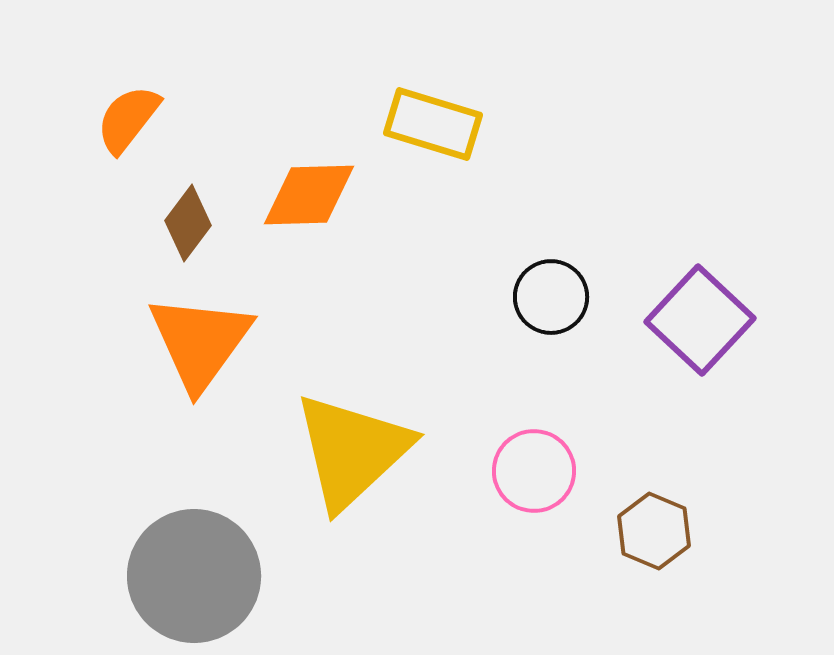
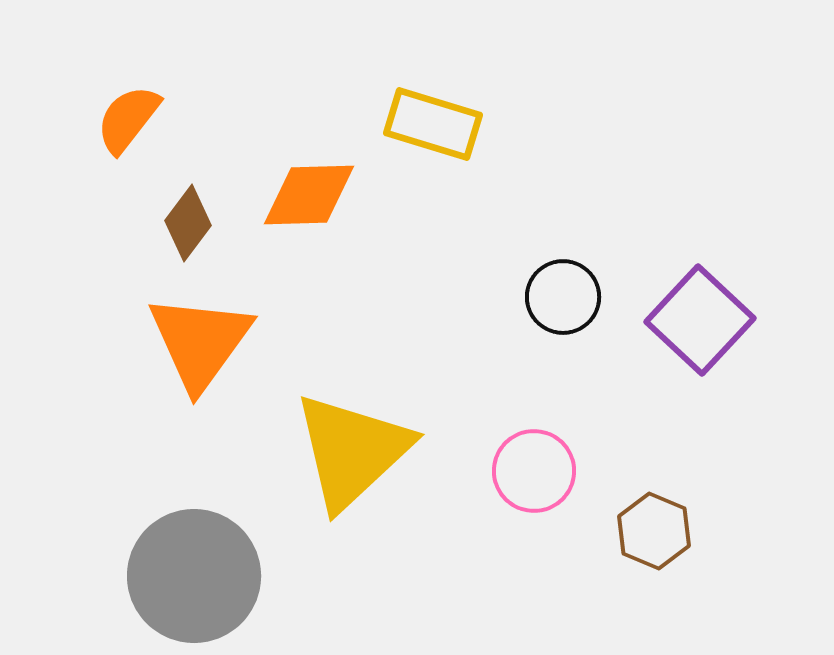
black circle: moved 12 px right
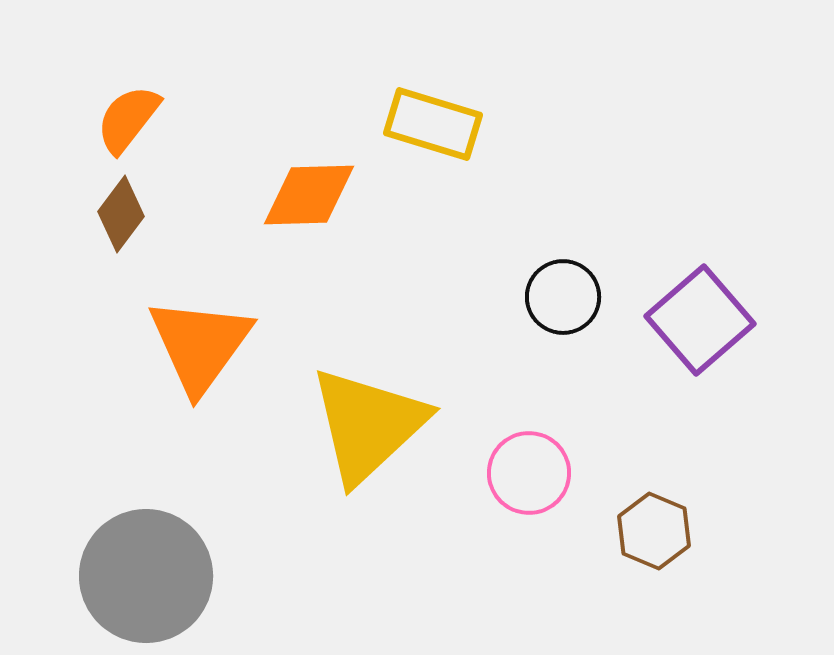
brown diamond: moved 67 px left, 9 px up
purple square: rotated 6 degrees clockwise
orange triangle: moved 3 px down
yellow triangle: moved 16 px right, 26 px up
pink circle: moved 5 px left, 2 px down
gray circle: moved 48 px left
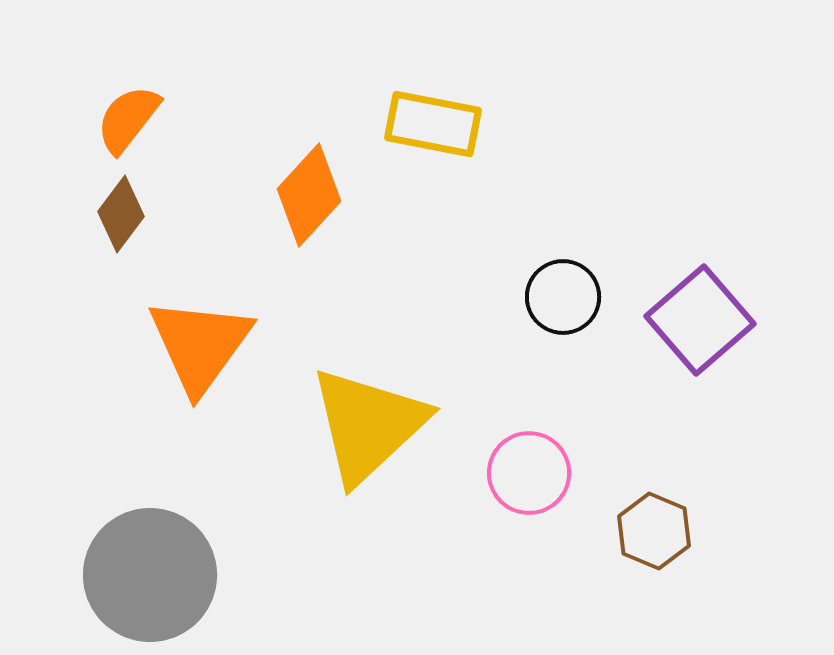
yellow rectangle: rotated 6 degrees counterclockwise
orange diamond: rotated 46 degrees counterclockwise
gray circle: moved 4 px right, 1 px up
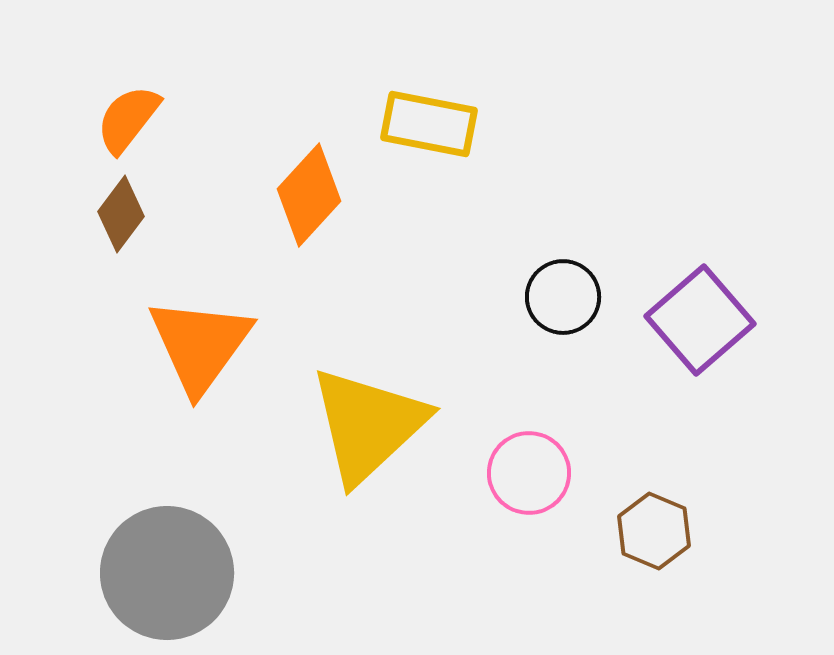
yellow rectangle: moved 4 px left
gray circle: moved 17 px right, 2 px up
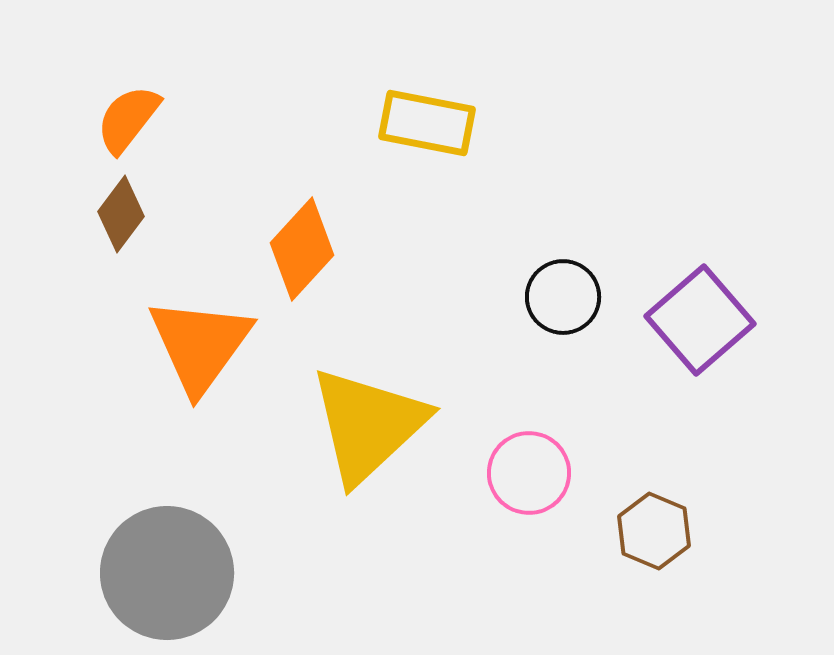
yellow rectangle: moved 2 px left, 1 px up
orange diamond: moved 7 px left, 54 px down
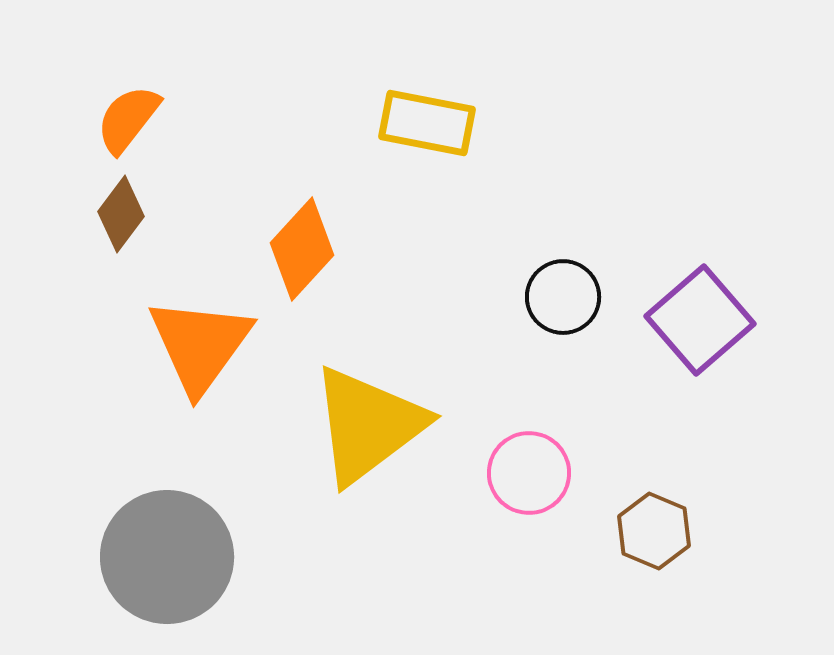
yellow triangle: rotated 6 degrees clockwise
gray circle: moved 16 px up
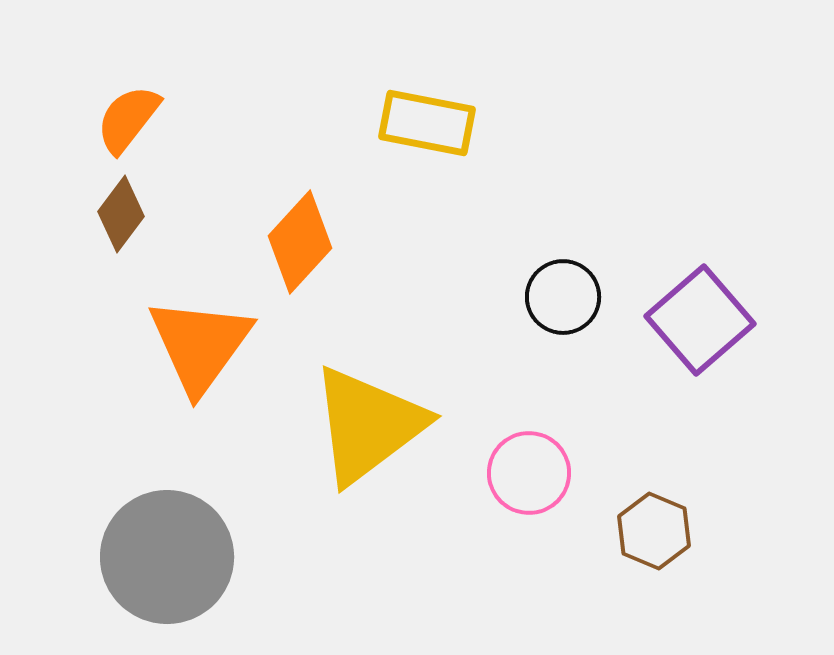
orange diamond: moved 2 px left, 7 px up
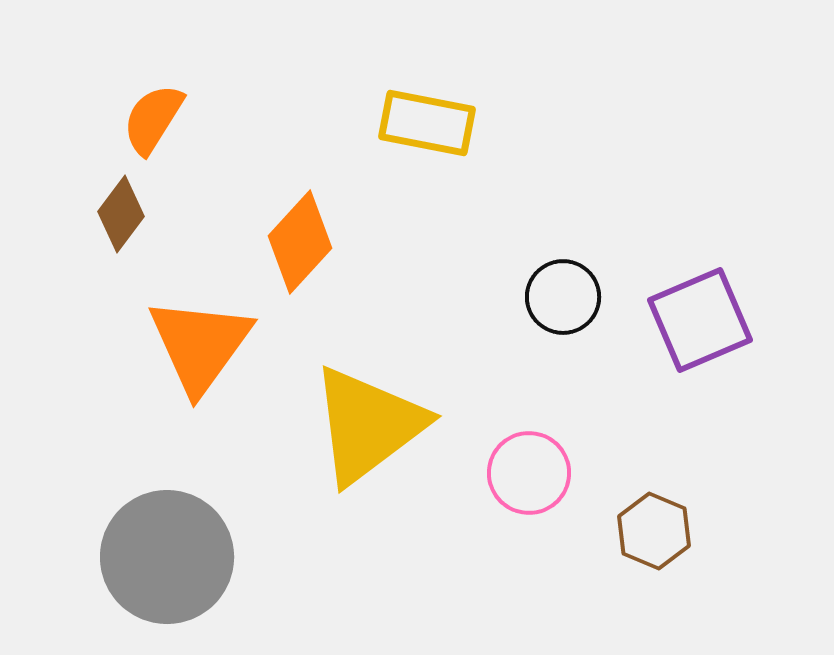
orange semicircle: moved 25 px right; rotated 6 degrees counterclockwise
purple square: rotated 18 degrees clockwise
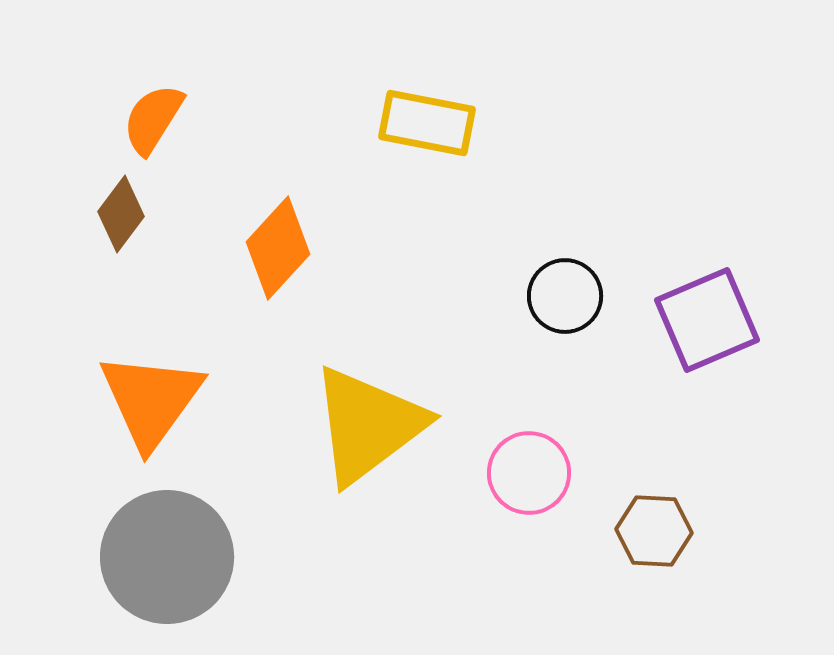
orange diamond: moved 22 px left, 6 px down
black circle: moved 2 px right, 1 px up
purple square: moved 7 px right
orange triangle: moved 49 px left, 55 px down
brown hexagon: rotated 20 degrees counterclockwise
